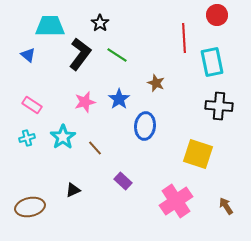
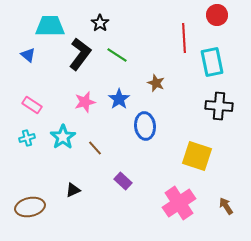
blue ellipse: rotated 12 degrees counterclockwise
yellow square: moved 1 px left, 2 px down
pink cross: moved 3 px right, 2 px down
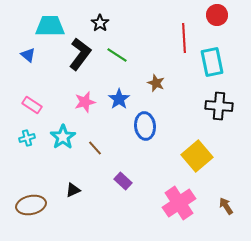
yellow square: rotated 32 degrees clockwise
brown ellipse: moved 1 px right, 2 px up
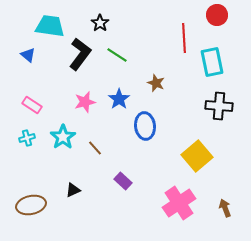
cyan trapezoid: rotated 8 degrees clockwise
brown arrow: moved 1 px left, 2 px down; rotated 12 degrees clockwise
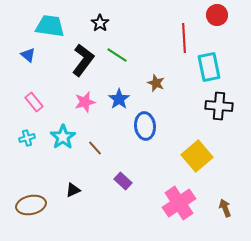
black L-shape: moved 3 px right, 6 px down
cyan rectangle: moved 3 px left, 5 px down
pink rectangle: moved 2 px right, 3 px up; rotated 18 degrees clockwise
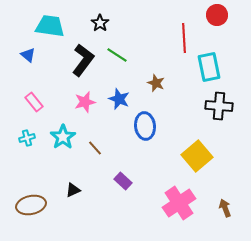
blue star: rotated 15 degrees counterclockwise
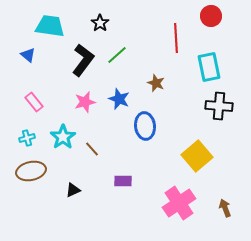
red circle: moved 6 px left, 1 px down
red line: moved 8 px left
green line: rotated 75 degrees counterclockwise
brown line: moved 3 px left, 1 px down
purple rectangle: rotated 42 degrees counterclockwise
brown ellipse: moved 34 px up
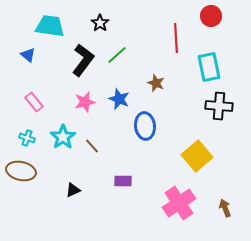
cyan cross: rotated 35 degrees clockwise
brown line: moved 3 px up
brown ellipse: moved 10 px left; rotated 24 degrees clockwise
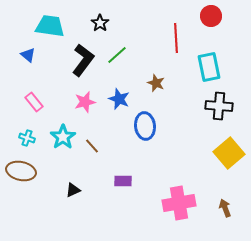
yellow square: moved 32 px right, 3 px up
pink cross: rotated 24 degrees clockwise
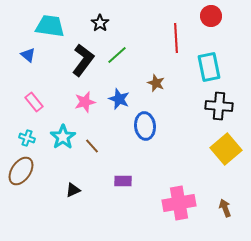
yellow square: moved 3 px left, 4 px up
brown ellipse: rotated 68 degrees counterclockwise
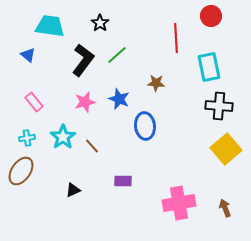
brown star: rotated 18 degrees counterclockwise
cyan cross: rotated 28 degrees counterclockwise
